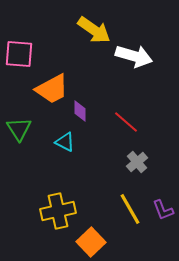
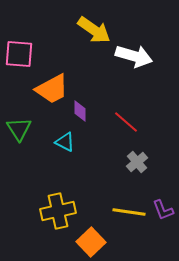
yellow line: moved 1 px left, 3 px down; rotated 52 degrees counterclockwise
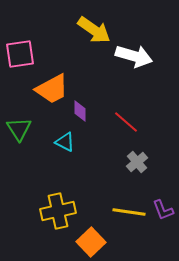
pink square: moved 1 px right; rotated 12 degrees counterclockwise
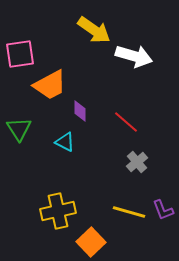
orange trapezoid: moved 2 px left, 4 px up
yellow line: rotated 8 degrees clockwise
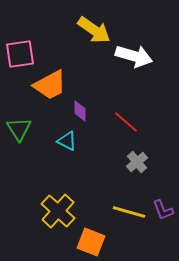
cyan triangle: moved 2 px right, 1 px up
yellow cross: rotated 36 degrees counterclockwise
orange square: rotated 24 degrees counterclockwise
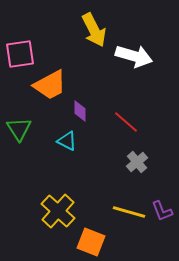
yellow arrow: rotated 28 degrees clockwise
purple L-shape: moved 1 px left, 1 px down
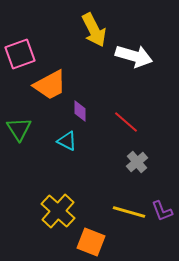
pink square: rotated 12 degrees counterclockwise
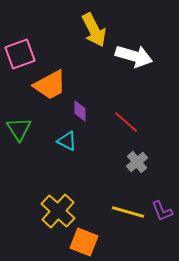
yellow line: moved 1 px left
orange square: moved 7 px left
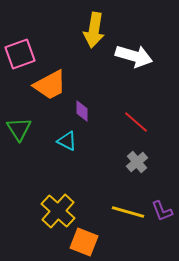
yellow arrow: rotated 36 degrees clockwise
purple diamond: moved 2 px right
red line: moved 10 px right
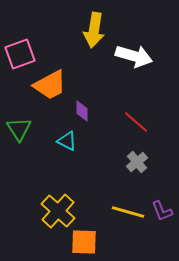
orange square: rotated 20 degrees counterclockwise
